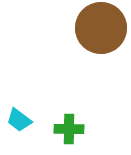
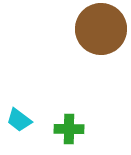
brown circle: moved 1 px down
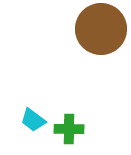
cyan trapezoid: moved 14 px right
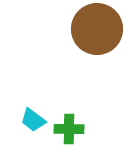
brown circle: moved 4 px left
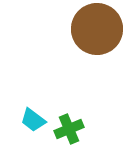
green cross: rotated 24 degrees counterclockwise
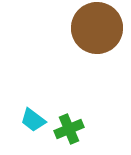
brown circle: moved 1 px up
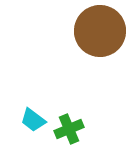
brown circle: moved 3 px right, 3 px down
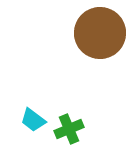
brown circle: moved 2 px down
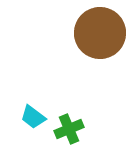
cyan trapezoid: moved 3 px up
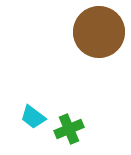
brown circle: moved 1 px left, 1 px up
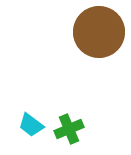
cyan trapezoid: moved 2 px left, 8 px down
